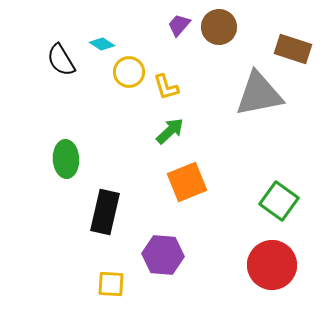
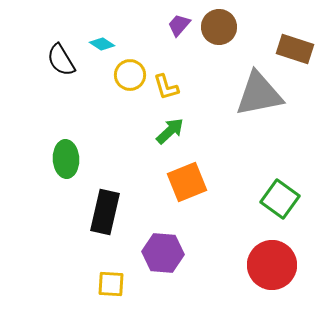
brown rectangle: moved 2 px right
yellow circle: moved 1 px right, 3 px down
green square: moved 1 px right, 2 px up
purple hexagon: moved 2 px up
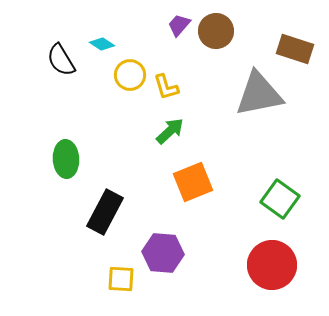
brown circle: moved 3 px left, 4 px down
orange square: moved 6 px right
black rectangle: rotated 15 degrees clockwise
yellow square: moved 10 px right, 5 px up
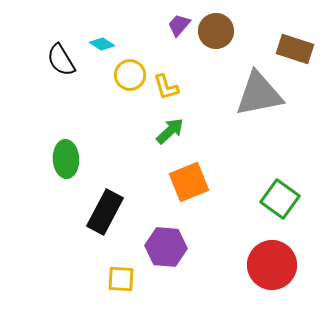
orange square: moved 4 px left
purple hexagon: moved 3 px right, 6 px up
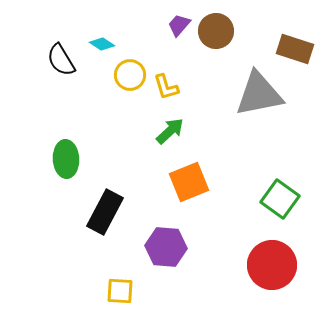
yellow square: moved 1 px left, 12 px down
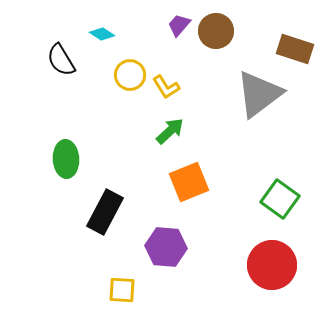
cyan diamond: moved 10 px up
yellow L-shape: rotated 16 degrees counterclockwise
gray triangle: rotated 26 degrees counterclockwise
yellow square: moved 2 px right, 1 px up
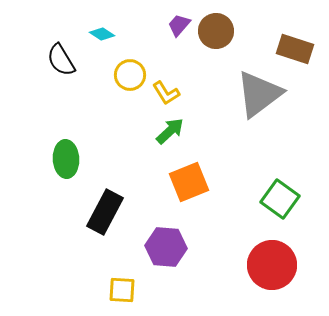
yellow L-shape: moved 6 px down
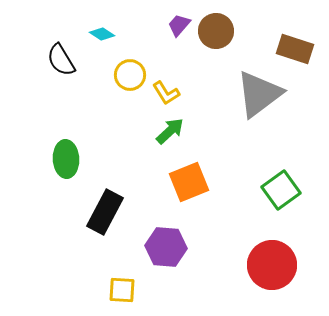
green square: moved 1 px right, 9 px up; rotated 18 degrees clockwise
